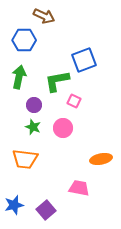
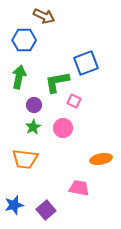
blue square: moved 2 px right, 3 px down
green L-shape: moved 1 px down
green star: rotated 21 degrees clockwise
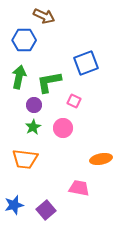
green L-shape: moved 8 px left
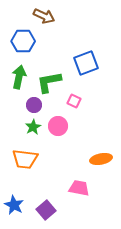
blue hexagon: moved 1 px left, 1 px down
pink circle: moved 5 px left, 2 px up
blue star: rotated 30 degrees counterclockwise
